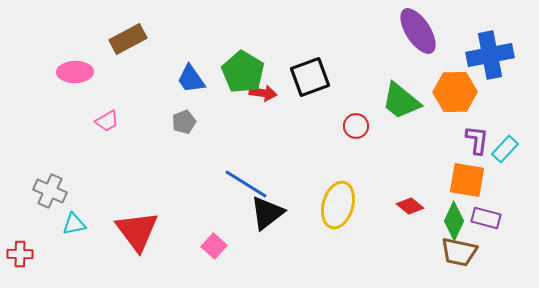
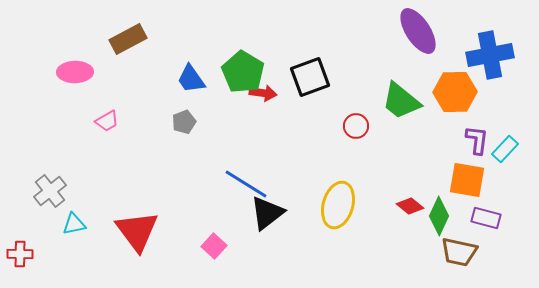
gray cross: rotated 28 degrees clockwise
green diamond: moved 15 px left, 5 px up
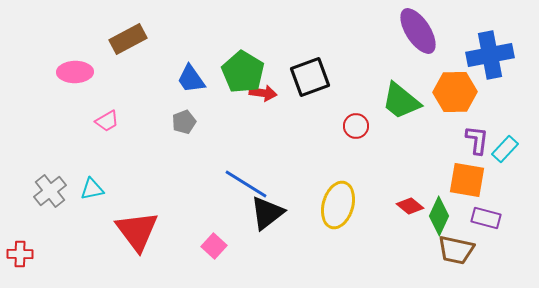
cyan triangle: moved 18 px right, 35 px up
brown trapezoid: moved 3 px left, 2 px up
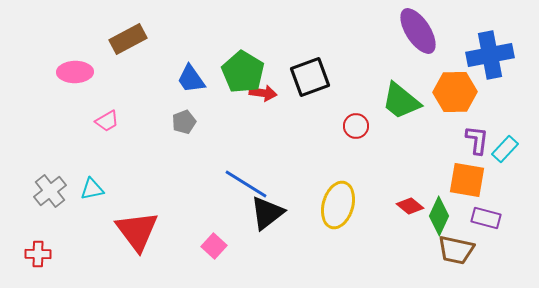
red cross: moved 18 px right
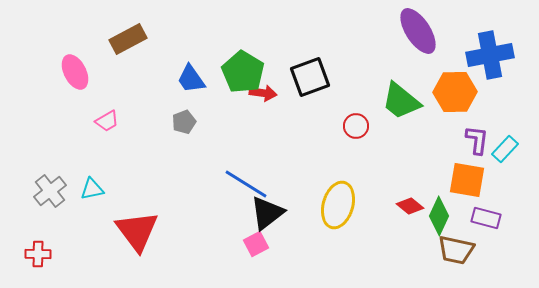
pink ellipse: rotated 64 degrees clockwise
pink square: moved 42 px right, 2 px up; rotated 20 degrees clockwise
